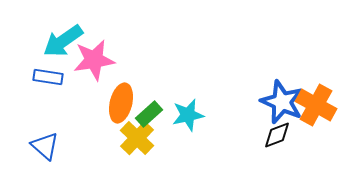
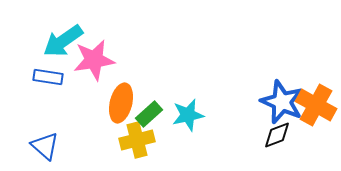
yellow cross: moved 2 px down; rotated 32 degrees clockwise
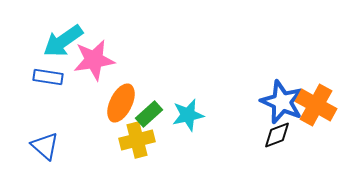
orange ellipse: rotated 12 degrees clockwise
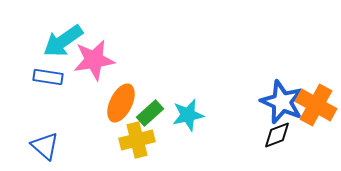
green rectangle: moved 1 px right, 1 px up
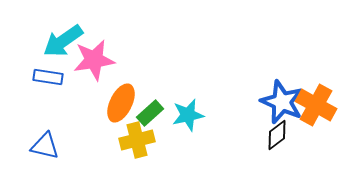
black diamond: rotated 16 degrees counterclockwise
blue triangle: rotated 28 degrees counterclockwise
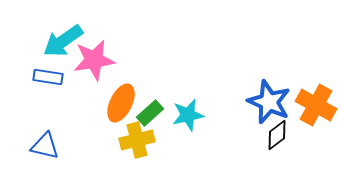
blue star: moved 13 px left
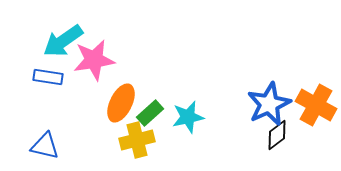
blue star: moved 2 px down; rotated 24 degrees clockwise
cyan star: moved 2 px down
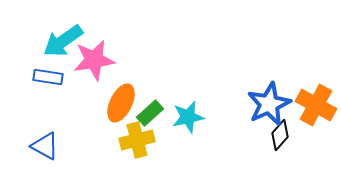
black diamond: moved 3 px right; rotated 12 degrees counterclockwise
blue triangle: rotated 16 degrees clockwise
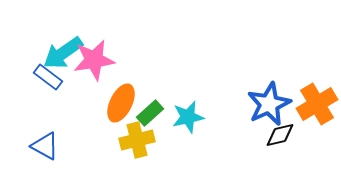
cyan arrow: moved 12 px down
blue rectangle: rotated 28 degrees clockwise
orange cross: moved 1 px right, 1 px up; rotated 30 degrees clockwise
black diamond: rotated 36 degrees clockwise
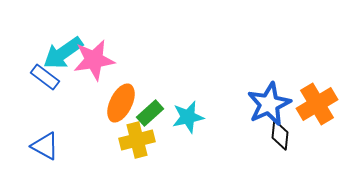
blue rectangle: moved 3 px left
black diamond: rotated 72 degrees counterclockwise
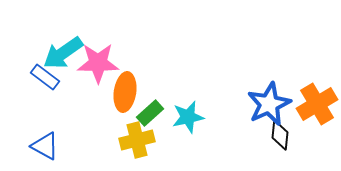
pink star: moved 4 px right, 3 px down; rotated 9 degrees clockwise
orange ellipse: moved 4 px right, 11 px up; rotated 18 degrees counterclockwise
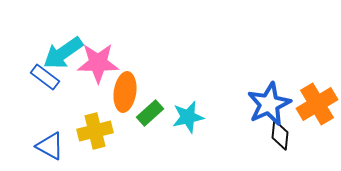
yellow cross: moved 42 px left, 9 px up
blue triangle: moved 5 px right
